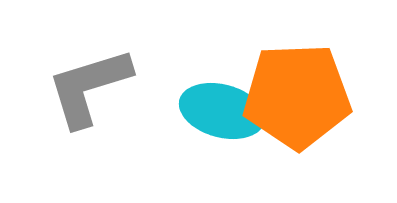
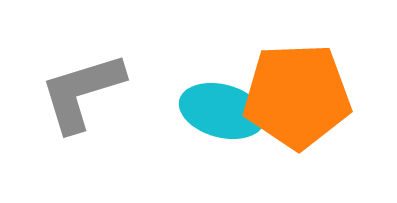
gray L-shape: moved 7 px left, 5 px down
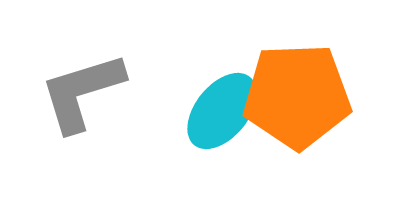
cyan ellipse: rotated 66 degrees counterclockwise
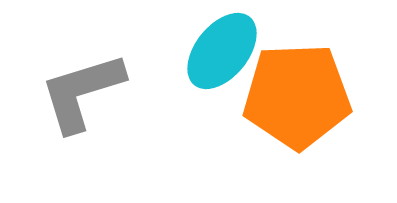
cyan ellipse: moved 60 px up
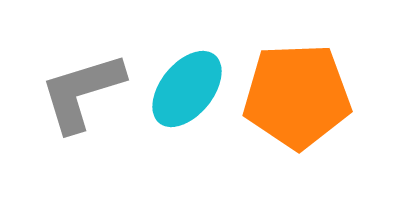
cyan ellipse: moved 35 px left, 38 px down
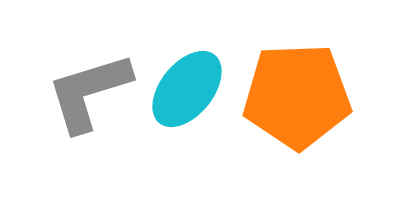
gray L-shape: moved 7 px right
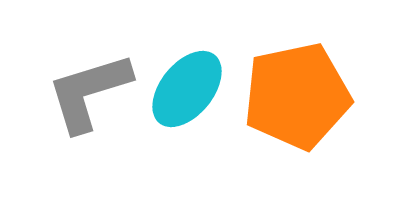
orange pentagon: rotated 10 degrees counterclockwise
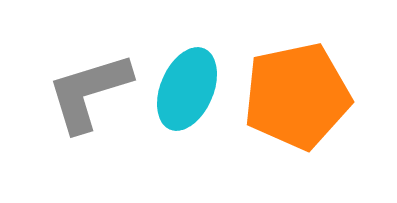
cyan ellipse: rotated 16 degrees counterclockwise
